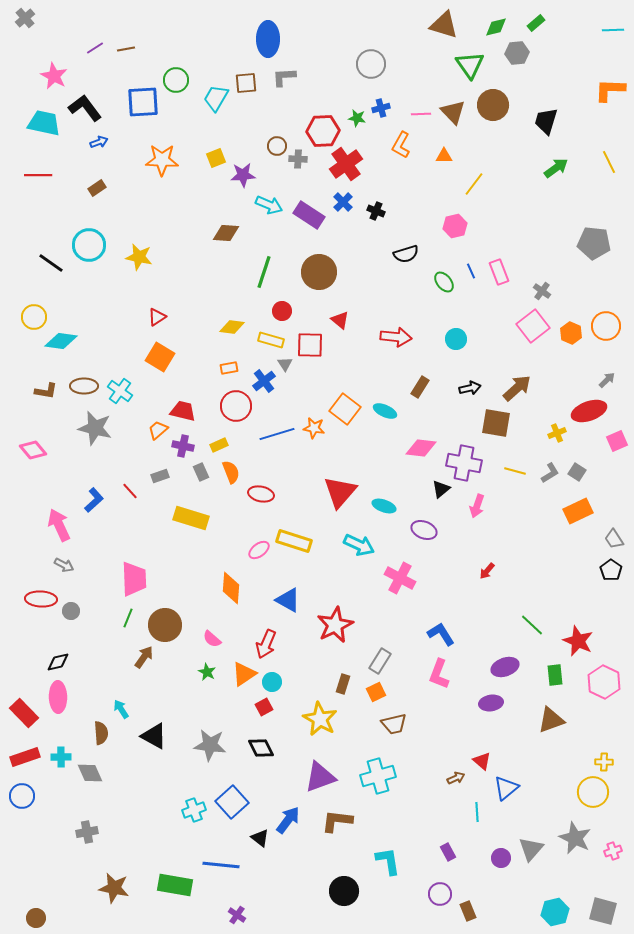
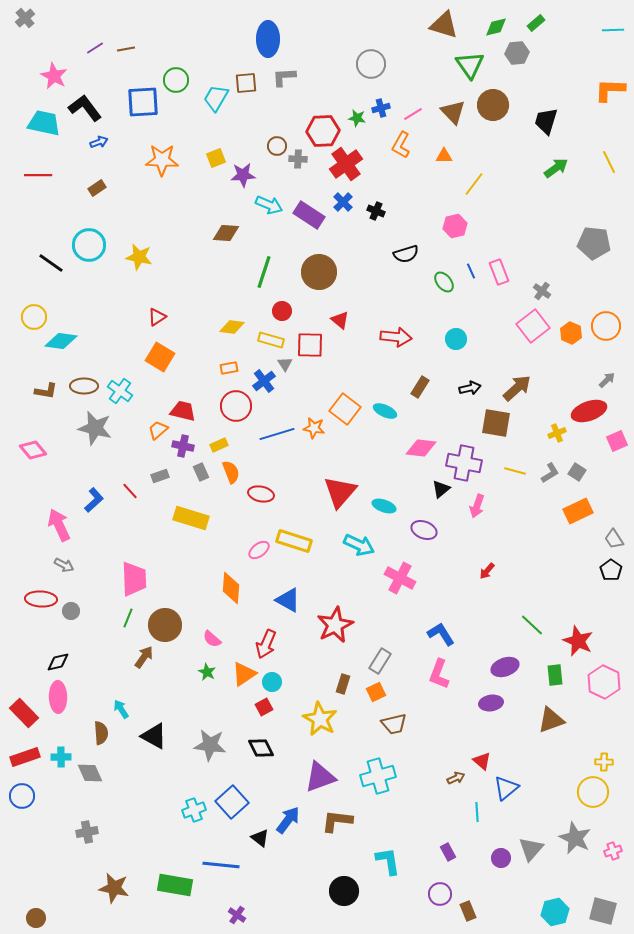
pink line at (421, 114): moved 8 px left; rotated 30 degrees counterclockwise
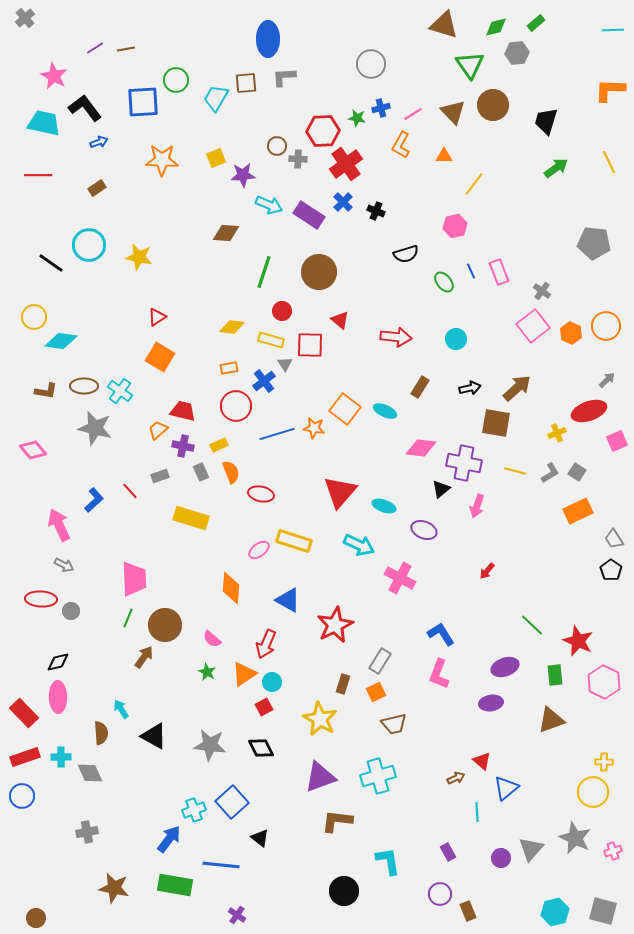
blue arrow at (288, 820): moved 119 px left, 19 px down
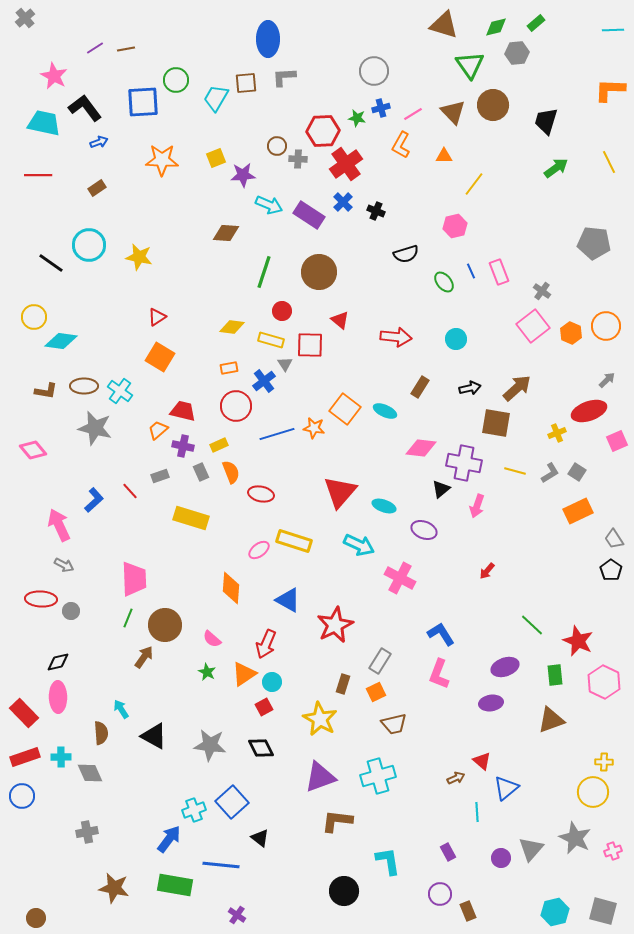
gray circle at (371, 64): moved 3 px right, 7 px down
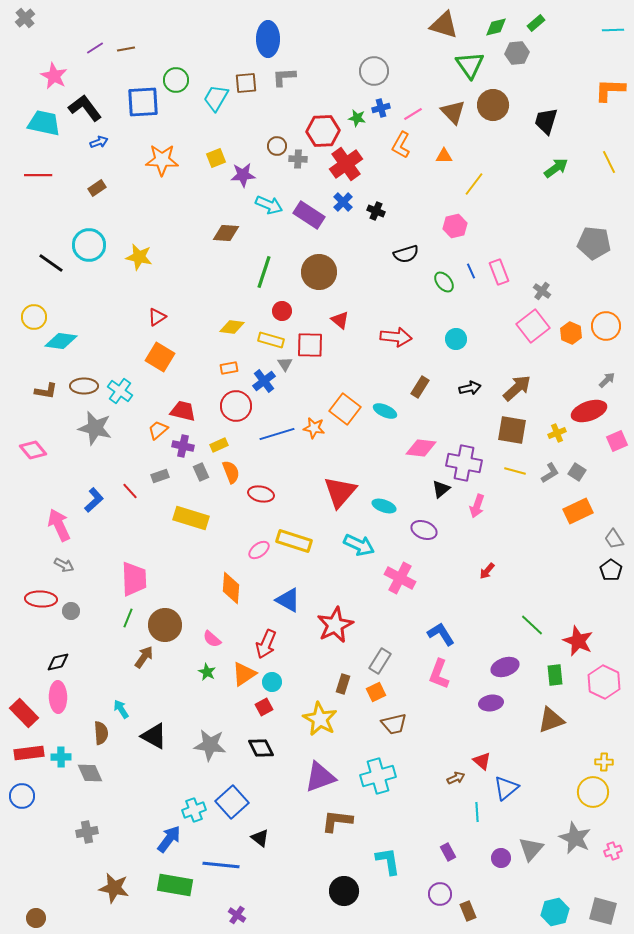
brown square at (496, 423): moved 16 px right, 7 px down
red rectangle at (25, 757): moved 4 px right, 4 px up; rotated 12 degrees clockwise
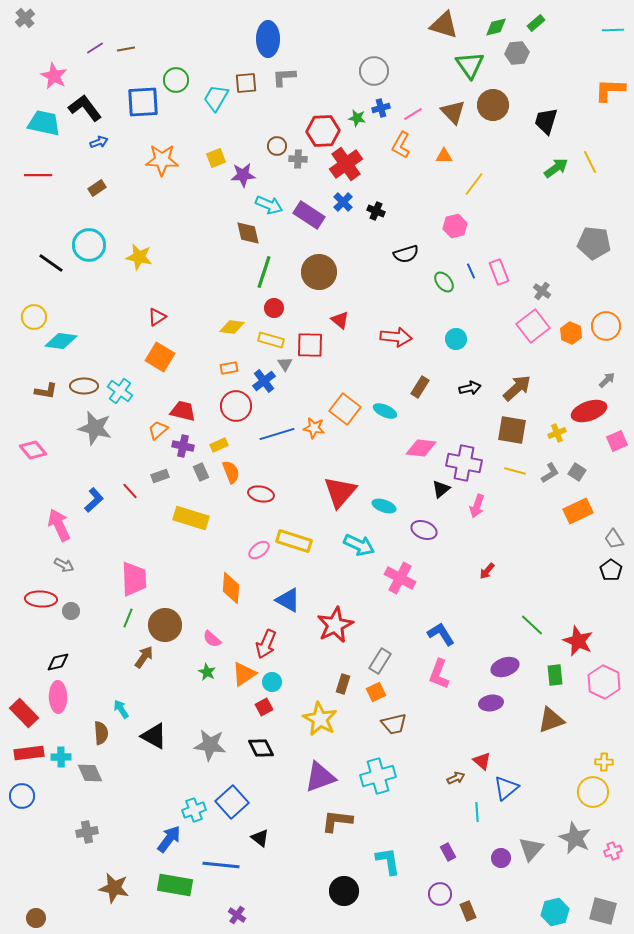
yellow line at (609, 162): moved 19 px left
brown diamond at (226, 233): moved 22 px right; rotated 72 degrees clockwise
red circle at (282, 311): moved 8 px left, 3 px up
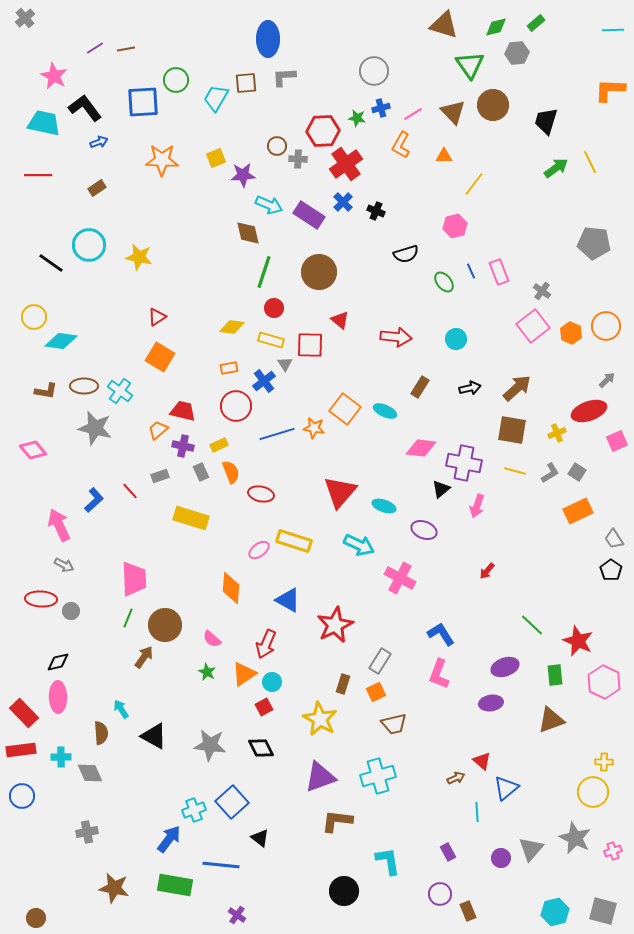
red rectangle at (29, 753): moved 8 px left, 3 px up
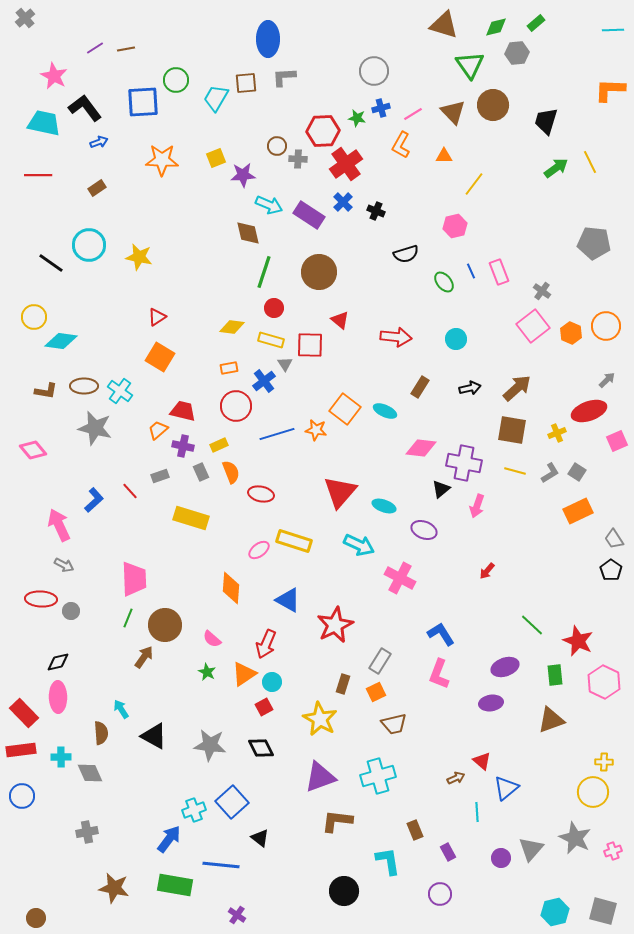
orange star at (314, 428): moved 2 px right, 2 px down
brown rectangle at (468, 911): moved 53 px left, 81 px up
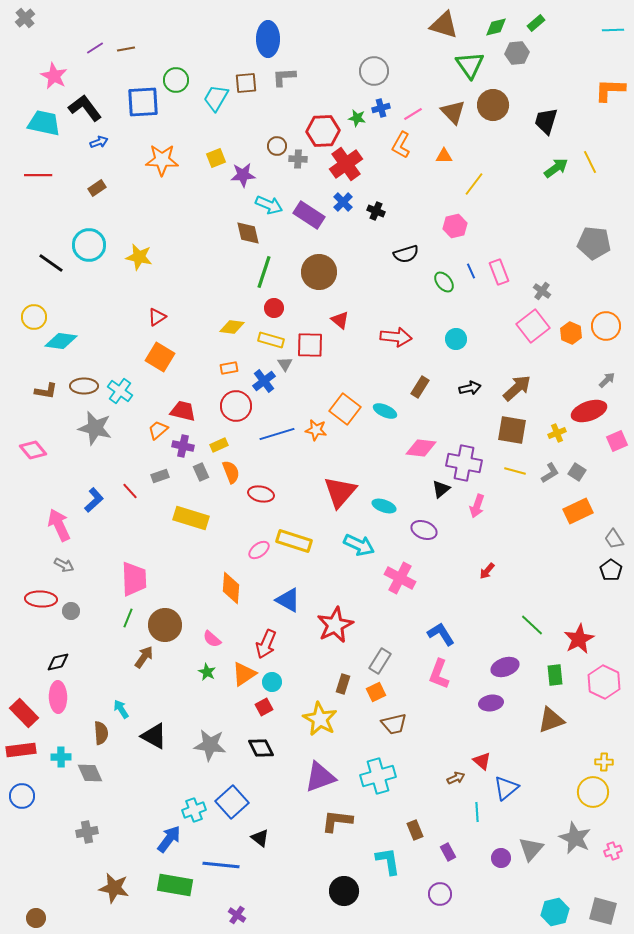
red star at (578, 641): moved 1 px right, 2 px up; rotated 20 degrees clockwise
